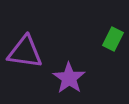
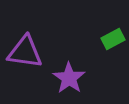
green rectangle: rotated 35 degrees clockwise
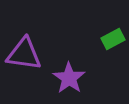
purple triangle: moved 1 px left, 2 px down
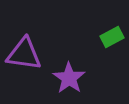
green rectangle: moved 1 px left, 2 px up
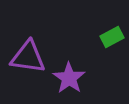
purple triangle: moved 4 px right, 3 px down
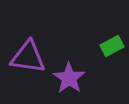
green rectangle: moved 9 px down
